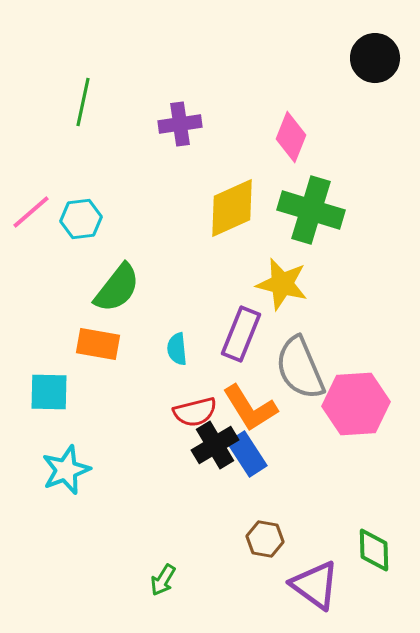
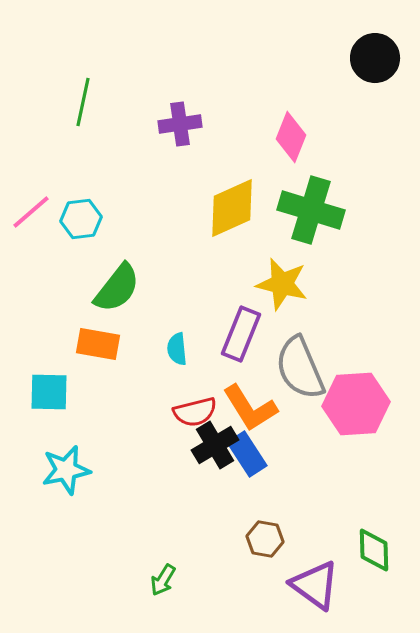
cyan star: rotated 9 degrees clockwise
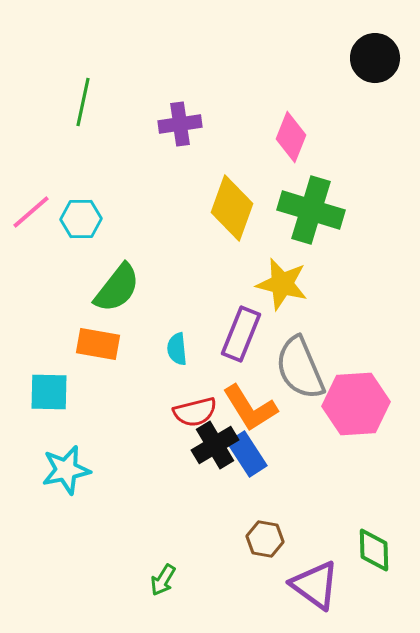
yellow diamond: rotated 46 degrees counterclockwise
cyan hexagon: rotated 6 degrees clockwise
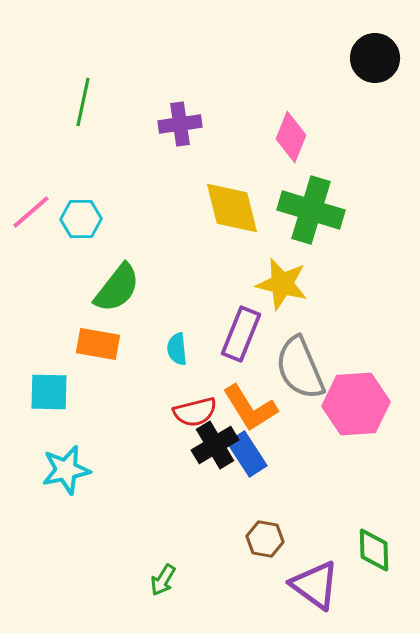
yellow diamond: rotated 34 degrees counterclockwise
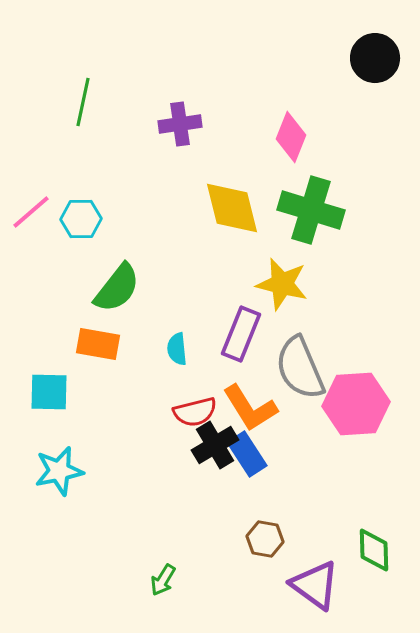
cyan star: moved 7 px left, 1 px down
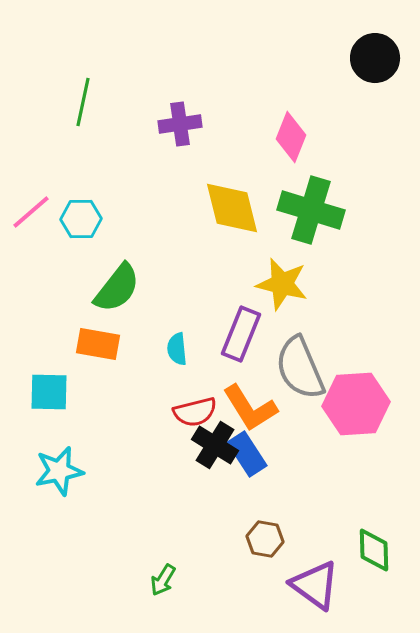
black cross: rotated 27 degrees counterclockwise
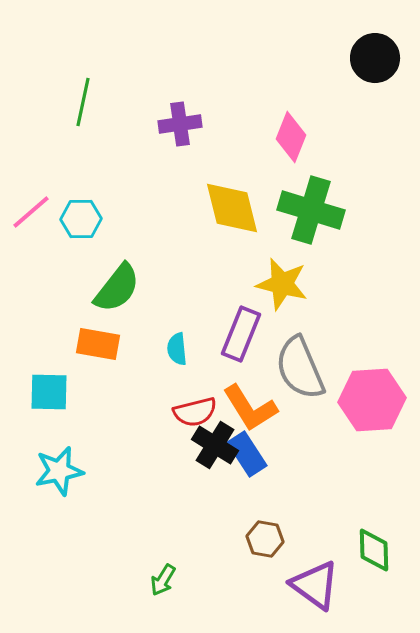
pink hexagon: moved 16 px right, 4 px up
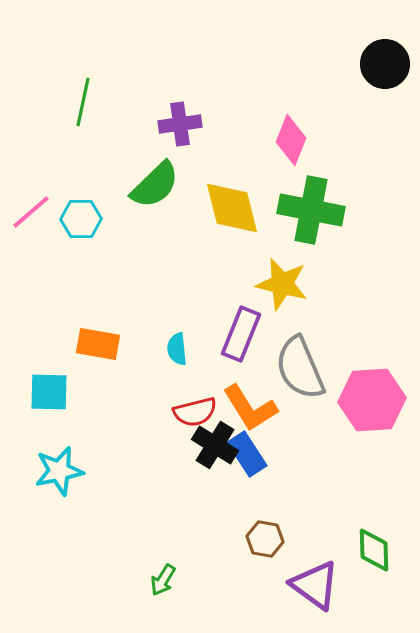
black circle: moved 10 px right, 6 px down
pink diamond: moved 3 px down
green cross: rotated 6 degrees counterclockwise
green semicircle: moved 38 px right, 103 px up; rotated 8 degrees clockwise
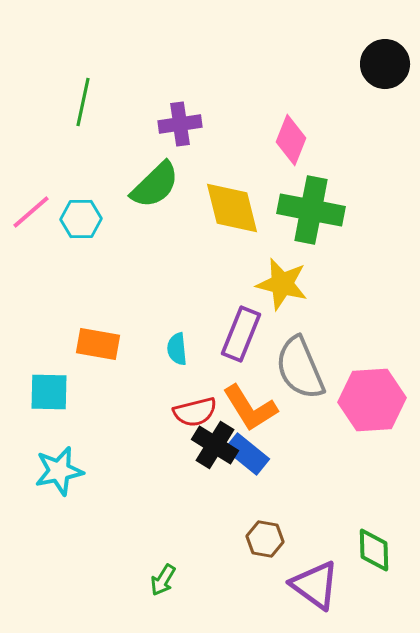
blue rectangle: rotated 18 degrees counterclockwise
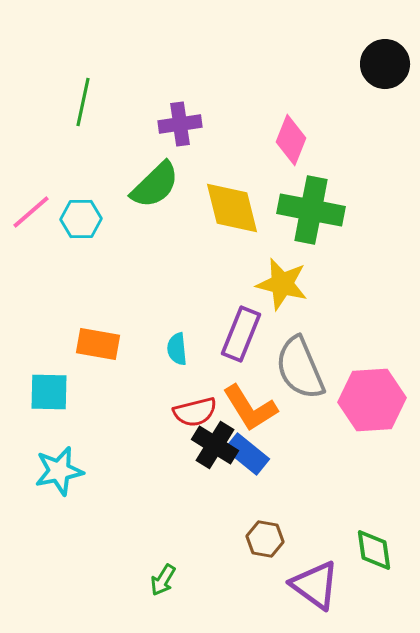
green diamond: rotated 6 degrees counterclockwise
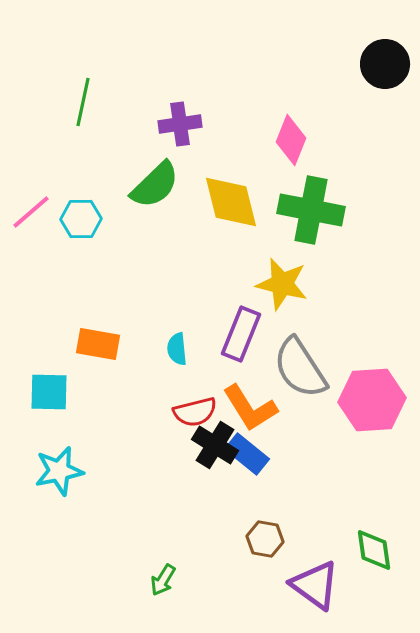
yellow diamond: moved 1 px left, 6 px up
gray semicircle: rotated 10 degrees counterclockwise
